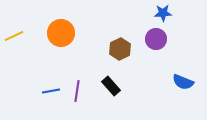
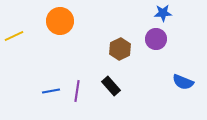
orange circle: moved 1 px left, 12 px up
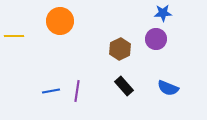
yellow line: rotated 24 degrees clockwise
blue semicircle: moved 15 px left, 6 px down
black rectangle: moved 13 px right
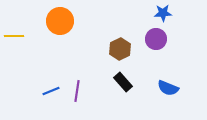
black rectangle: moved 1 px left, 4 px up
blue line: rotated 12 degrees counterclockwise
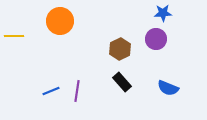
black rectangle: moved 1 px left
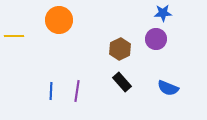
orange circle: moved 1 px left, 1 px up
blue line: rotated 66 degrees counterclockwise
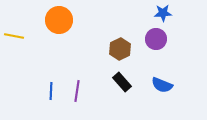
yellow line: rotated 12 degrees clockwise
blue semicircle: moved 6 px left, 3 px up
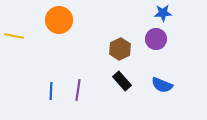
black rectangle: moved 1 px up
purple line: moved 1 px right, 1 px up
